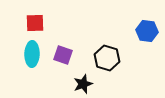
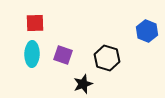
blue hexagon: rotated 15 degrees clockwise
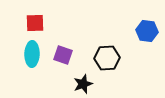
blue hexagon: rotated 15 degrees counterclockwise
black hexagon: rotated 20 degrees counterclockwise
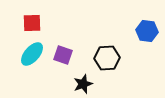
red square: moved 3 px left
cyan ellipse: rotated 40 degrees clockwise
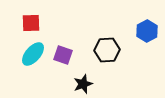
red square: moved 1 px left
blue hexagon: rotated 25 degrees clockwise
cyan ellipse: moved 1 px right
black hexagon: moved 8 px up
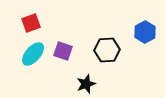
red square: rotated 18 degrees counterclockwise
blue hexagon: moved 2 px left, 1 px down
purple square: moved 4 px up
black star: moved 3 px right
